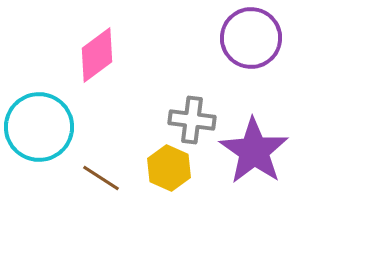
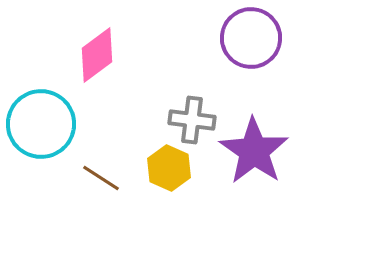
cyan circle: moved 2 px right, 3 px up
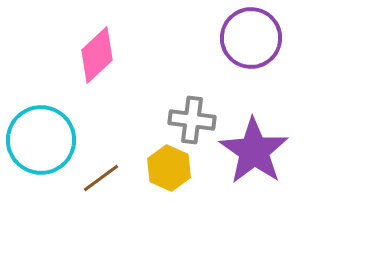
pink diamond: rotated 6 degrees counterclockwise
cyan circle: moved 16 px down
brown line: rotated 69 degrees counterclockwise
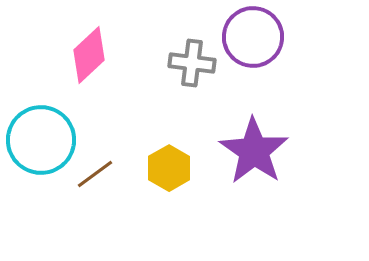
purple circle: moved 2 px right, 1 px up
pink diamond: moved 8 px left
gray cross: moved 57 px up
yellow hexagon: rotated 6 degrees clockwise
brown line: moved 6 px left, 4 px up
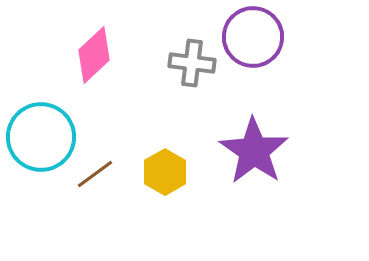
pink diamond: moved 5 px right
cyan circle: moved 3 px up
yellow hexagon: moved 4 px left, 4 px down
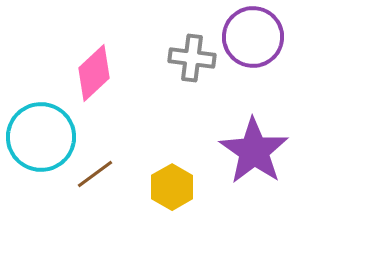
pink diamond: moved 18 px down
gray cross: moved 5 px up
yellow hexagon: moved 7 px right, 15 px down
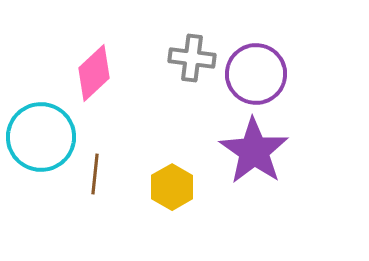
purple circle: moved 3 px right, 37 px down
brown line: rotated 48 degrees counterclockwise
